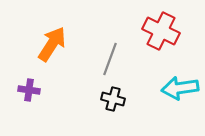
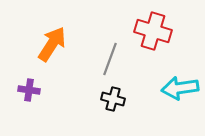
red cross: moved 8 px left; rotated 9 degrees counterclockwise
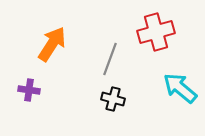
red cross: moved 3 px right, 1 px down; rotated 33 degrees counterclockwise
cyan arrow: rotated 48 degrees clockwise
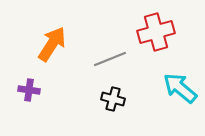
gray line: rotated 48 degrees clockwise
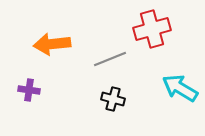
red cross: moved 4 px left, 3 px up
orange arrow: rotated 129 degrees counterclockwise
cyan arrow: rotated 9 degrees counterclockwise
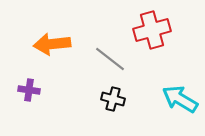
red cross: moved 1 px down
gray line: rotated 60 degrees clockwise
cyan arrow: moved 11 px down
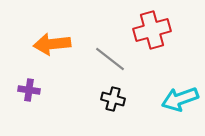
cyan arrow: rotated 51 degrees counterclockwise
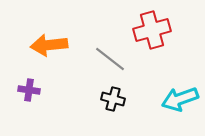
orange arrow: moved 3 px left, 1 px down
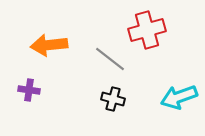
red cross: moved 5 px left
cyan arrow: moved 1 px left, 2 px up
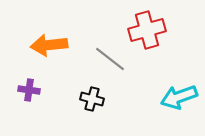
black cross: moved 21 px left
